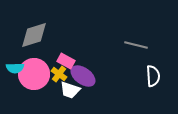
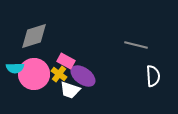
gray diamond: moved 1 px down
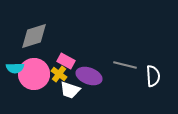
gray line: moved 11 px left, 20 px down
purple ellipse: moved 6 px right; rotated 15 degrees counterclockwise
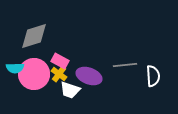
pink rectangle: moved 6 px left
gray line: rotated 20 degrees counterclockwise
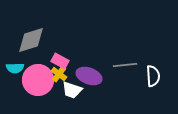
gray diamond: moved 3 px left, 4 px down
pink circle: moved 4 px right, 6 px down
white trapezoid: moved 2 px right
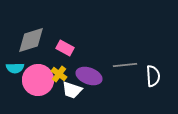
pink rectangle: moved 5 px right, 13 px up
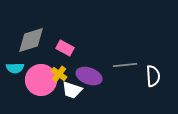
pink circle: moved 3 px right
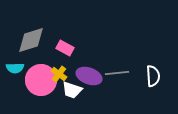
gray line: moved 8 px left, 8 px down
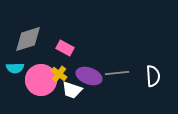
gray diamond: moved 3 px left, 1 px up
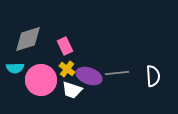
pink rectangle: moved 2 px up; rotated 36 degrees clockwise
yellow cross: moved 8 px right, 5 px up
